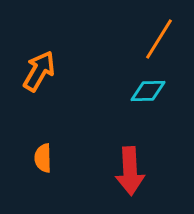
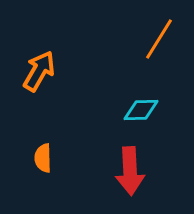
cyan diamond: moved 7 px left, 19 px down
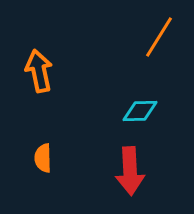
orange line: moved 2 px up
orange arrow: rotated 42 degrees counterclockwise
cyan diamond: moved 1 px left, 1 px down
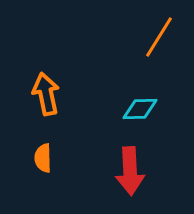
orange arrow: moved 7 px right, 23 px down
cyan diamond: moved 2 px up
